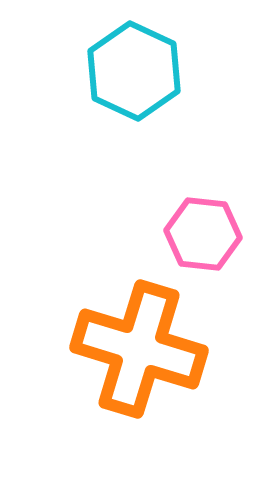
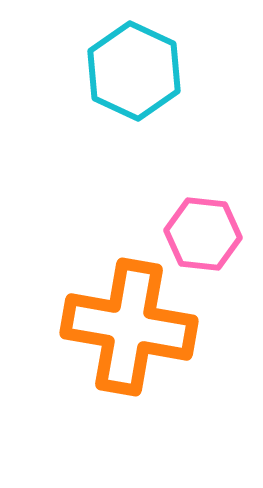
orange cross: moved 10 px left, 22 px up; rotated 7 degrees counterclockwise
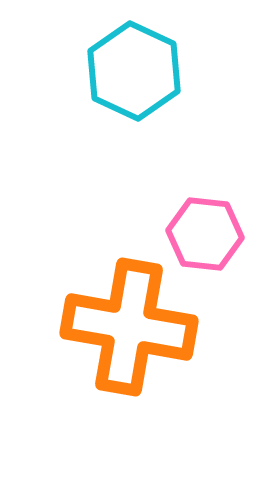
pink hexagon: moved 2 px right
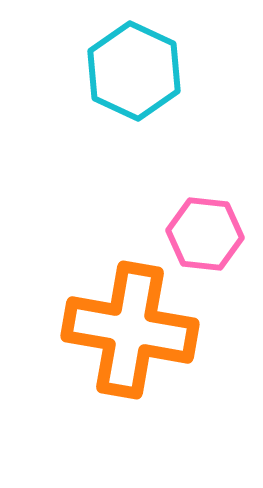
orange cross: moved 1 px right, 3 px down
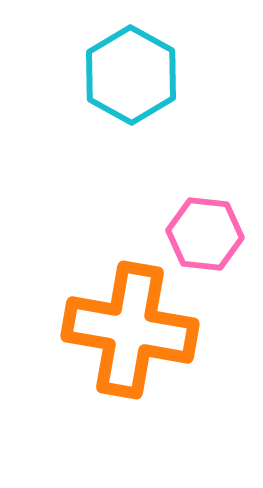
cyan hexagon: moved 3 px left, 4 px down; rotated 4 degrees clockwise
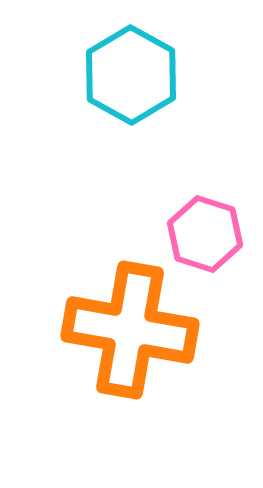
pink hexagon: rotated 12 degrees clockwise
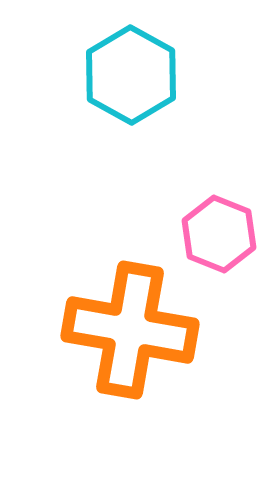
pink hexagon: moved 14 px right; rotated 4 degrees clockwise
